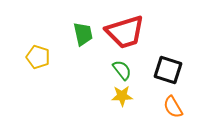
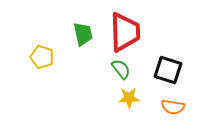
red trapezoid: rotated 75 degrees counterclockwise
yellow pentagon: moved 4 px right
green semicircle: moved 1 px left, 1 px up
yellow star: moved 7 px right, 2 px down
orange semicircle: rotated 50 degrees counterclockwise
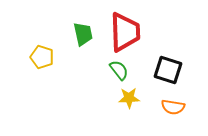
green semicircle: moved 2 px left, 1 px down
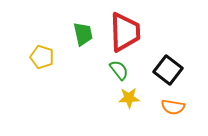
black square: rotated 20 degrees clockwise
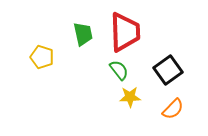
black square: rotated 16 degrees clockwise
yellow star: moved 1 px right, 1 px up
orange semicircle: moved 2 px down; rotated 55 degrees counterclockwise
